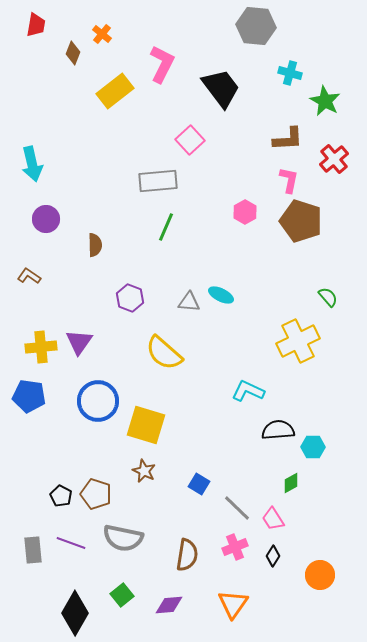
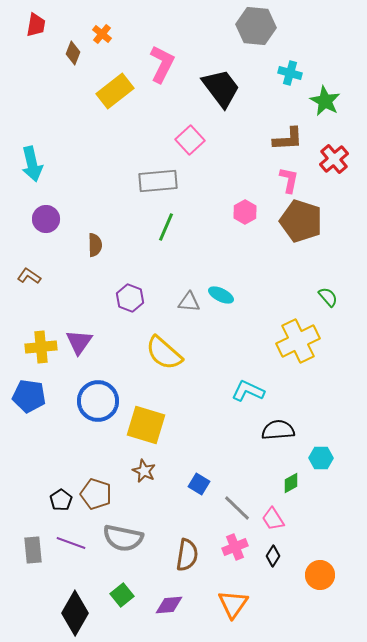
cyan hexagon at (313, 447): moved 8 px right, 11 px down
black pentagon at (61, 496): moved 4 px down; rotated 10 degrees clockwise
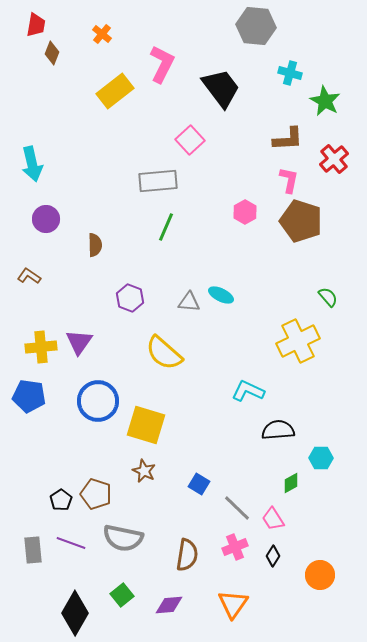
brown diamond at (73, 53): moved 21 px left
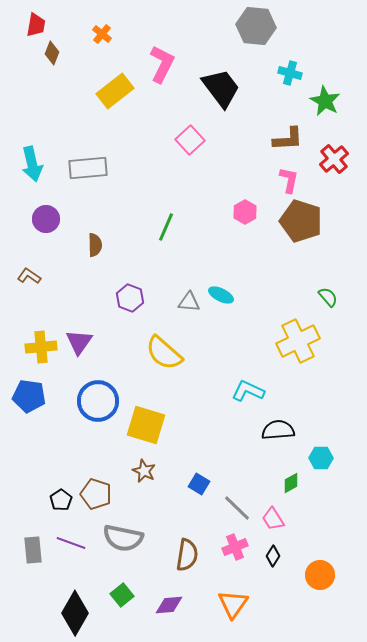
gray rectangle at (158, 181): moved 70 px left, 13 px up
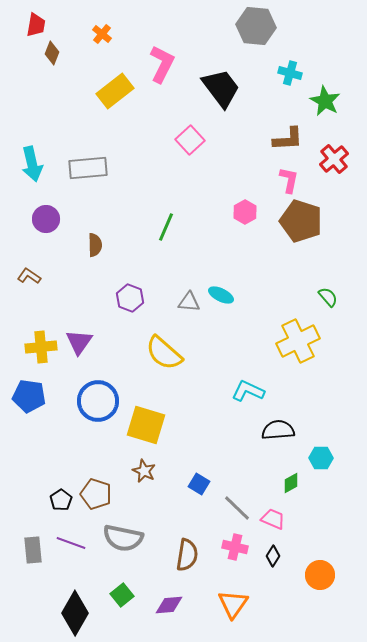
pink trapezoid at (273, 519): rotated 145 degrees clockwise
pink cross at (235, 547): rotated 35 degrees clockwise
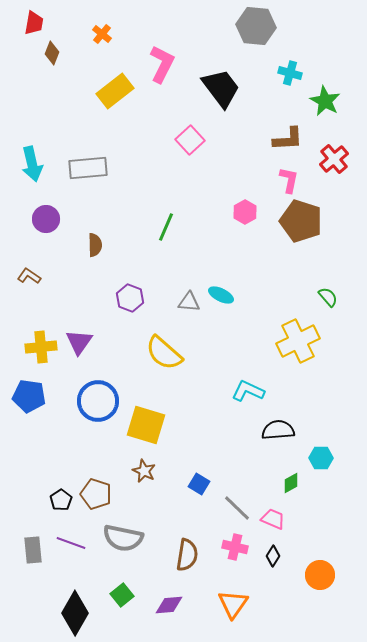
red trapezoid at (36, 25): moved 2 px left, 2 px up
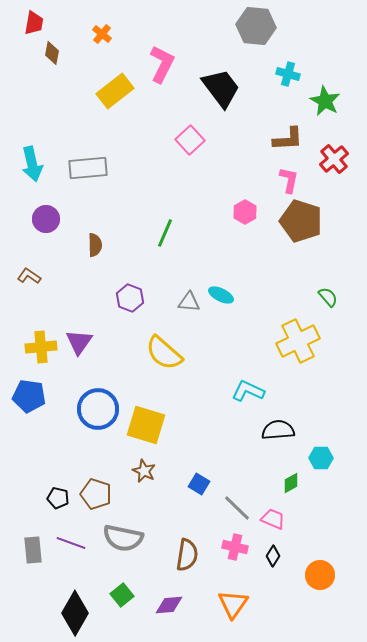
brown diamond at (52, 53): rotated 10 degrees counterclockwise
cyan cross at (290, 73): moved 2 px left, 1 px down
green line at (166, 227): moved 1 px left, 6 px down
blue circle at (98, 401): moved 8 px down
black pentagon at (61, 500): moved 3 px left, 2 px up; rotated 25 degrees counterclockwise
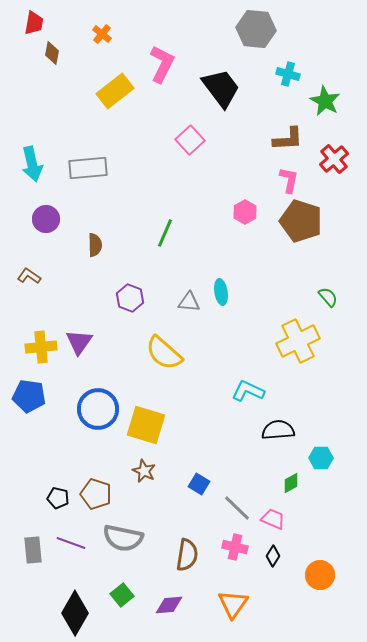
gray hexagon at (256, 26): moved 3 px down
cyan ellipse at (221, 295): moved 3 px up; rotated 55 degrees clockwise
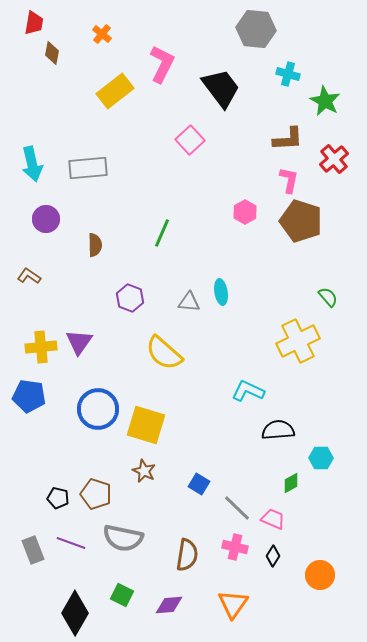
green line at (165, 233): moved 3 px left
gray rectangle at (33, 550): rotated 16 degrees counterclockwise
green square at (122, 595): rotated 25 degrees counterclockwise
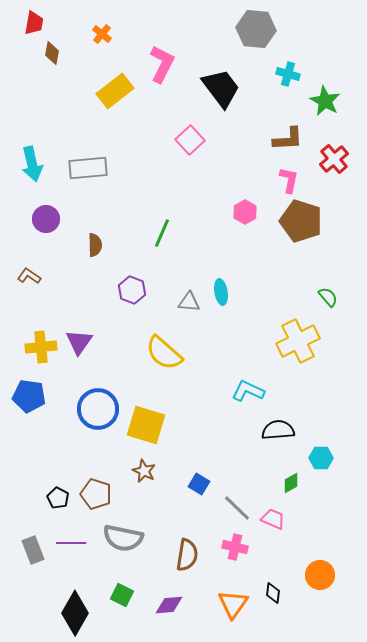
purple hexagon at (130, 298): moved 2 px right, 8 px up
black pentagon at (58, 498): rotated 15 degrees clockwise
purple line at (71, 543): rotated 20 degrees counterclockwise
black diamond at (273, 556): moved 37 px down; rotated 25 degrees counterclockwise
